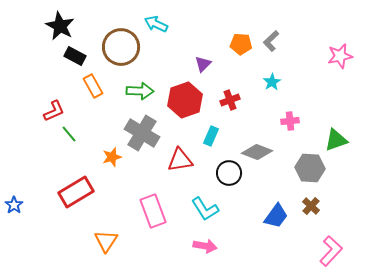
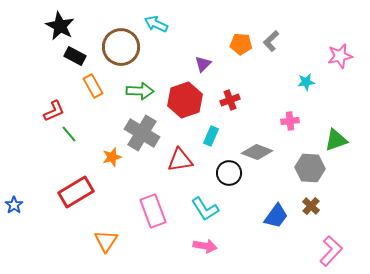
cyan star: moved 34 px right; rotated 24 degrees clockwise
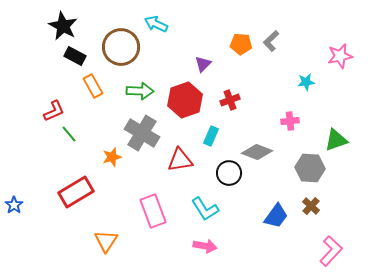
black star: moved 3 px right
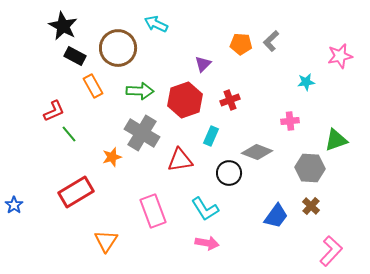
brown circle: moved 3 px left, 1 px down
pink arrow: moved 2 px right, 3 px up
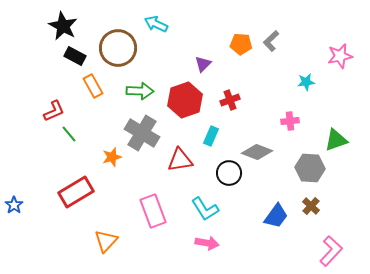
orange triangle: rotated 10 degrees clockwise
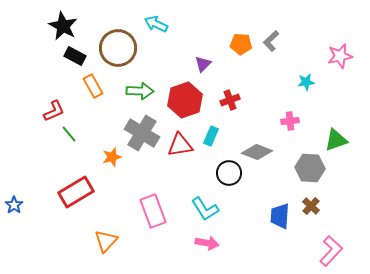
red triangle: moved 15 px up
blue trapezoid: moved 4 px right; rotated 148 degrees clockwise
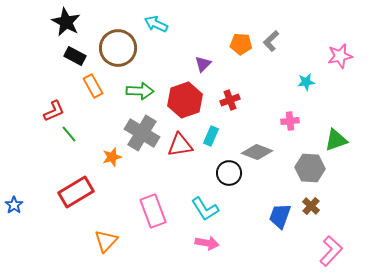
black star: moved 3 px right, 4 px up
blue trapezoid: rotated 16 degrees clockwise
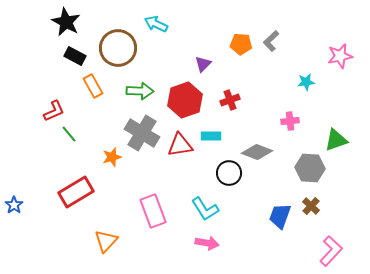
cyan rectangle: rotated 66 degrees clockwise
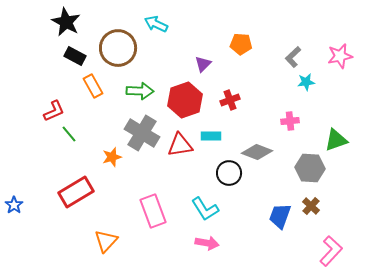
gray L-shape: moved 22 px right, 16 px down
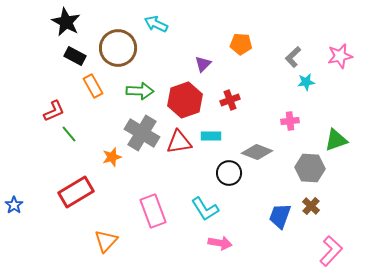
red triangle: moved 1 px left, 3 px up
pink arrow: moved 13 px right
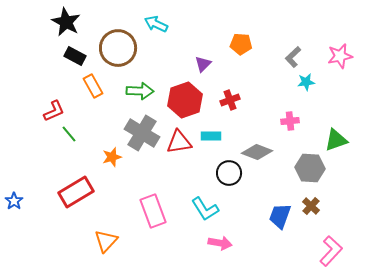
blue star: moved 4 px up
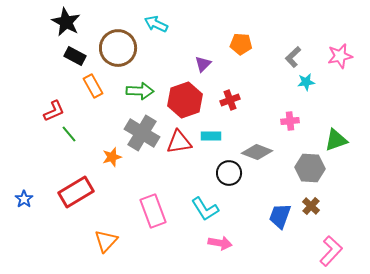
blue star: moved 10 px right, 2 px up
